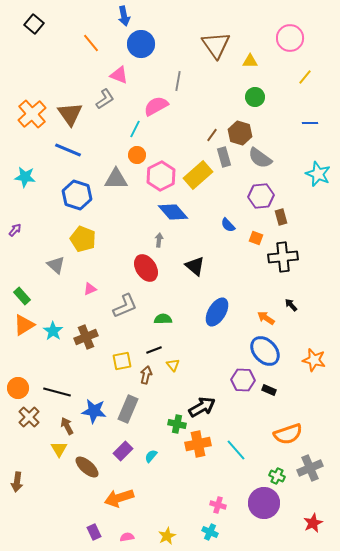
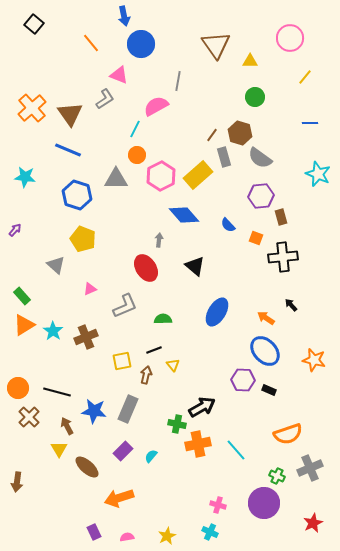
orange cross at (32, 114): moved 6 px up
blue diamond at (173, 212): moved 11 px right, 3 px down
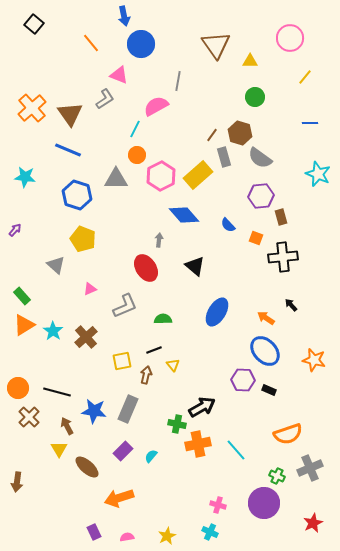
brown cross at (86, 337): rotated 20 degrees counterclockwise
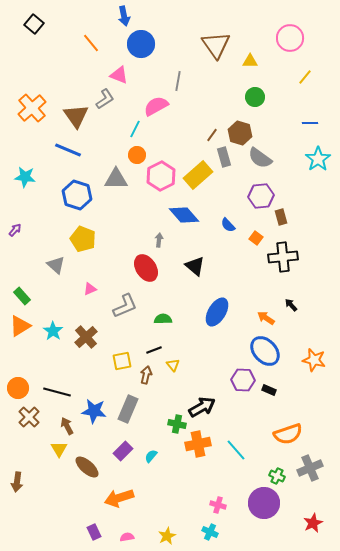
brown triangle at (70, 114): moved 6 px right, 2 px down
cyan star at (318, 174): moved 15 px up; rotated 15 degrees clockwise
orange square at (256, 238): rotated 16 degrees clockwise
orange triangle at (24, 325): moved 4 px left, 1 px down
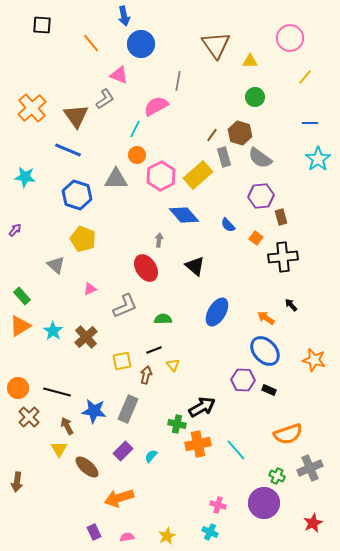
black square at (34, 24): moved 8 px right, 1 px down; rotated 36 degrees counterclockwise
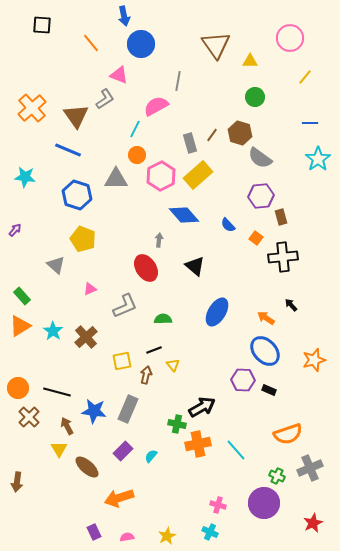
gray rectangle at (224, 157): moved 34 px left, 14 px up
orange star at (314, 360): rotated 30 degrees counterclockwise
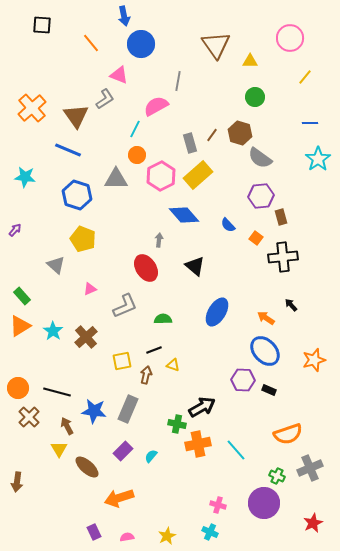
yellow triangle at (173, 365): rotated 32 degrees counterclockwise
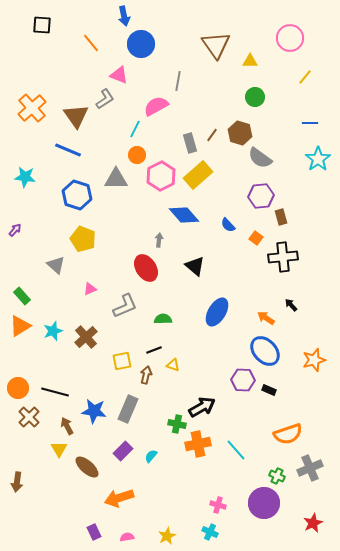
cyan star at (53, 331): rotated 18 degrees clockwise
black line at (57, 392): moved 2 px left
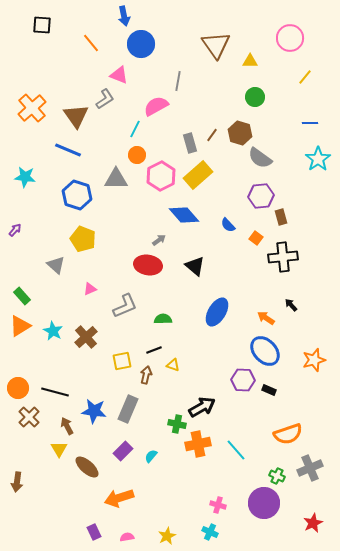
gray arrow at (159, 240): rotated 48 degrees clockwise
red ellipse at (146, 268): moved 2 px right, 3 px up; rotated 48 degrees counterclockwise
cyan star at (53, 331): rotated 24 degrees counterclockwise
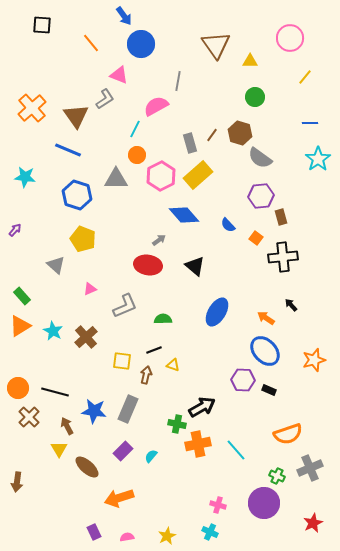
blue arrow at (124, 16): rotated 24 degrees counterclockwise
yellow square at (122, 361): rotated 18 degrees clockwise
